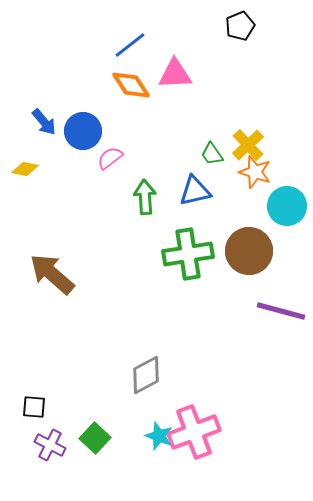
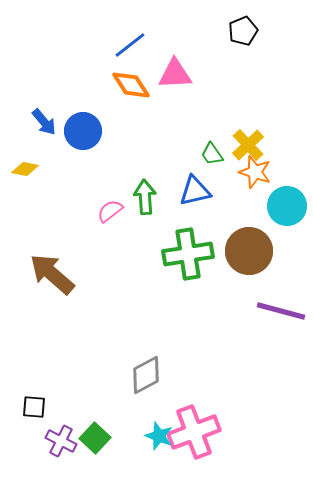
black pentagon: moved 3 px right, 5 px down
pink semicircle: moved 53 px down
purple cross: moved 11 px right, 4 px up
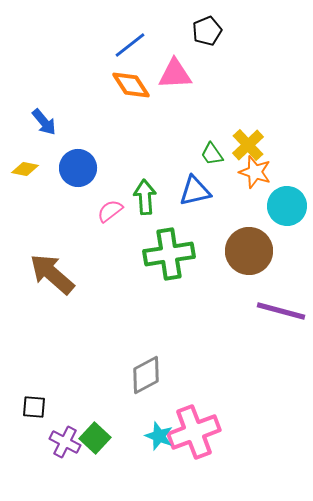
black pentagon: moved 36 px left
blue circle: moved 5 px left, 37 px down
green cross: moved 19 px left
purple cross: moved 4 px right, 1 px down
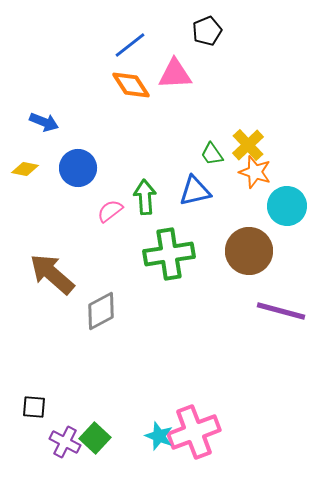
blue arrow: rotated 28 degrees counterclockwise
gray diamond: moved 45 px left, 64 px up
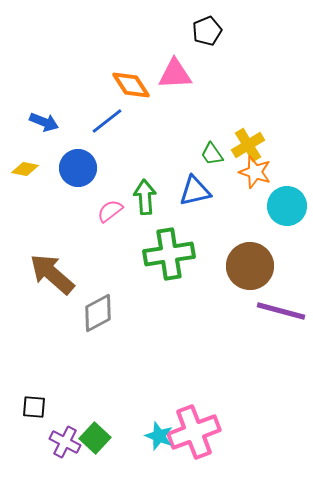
blue line: moved 23 px left, 76 px down
yellow cross: rotated 12 degrees clockwise
brown circle: moved 1 px right, 15 px down
gray diamond: moved 3 px left, 2 px down
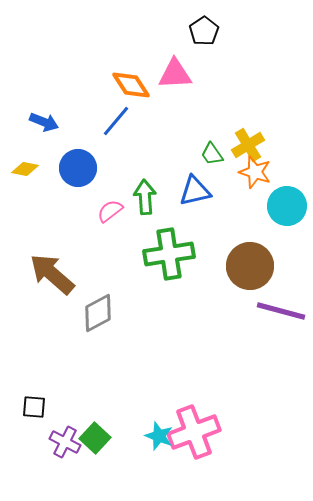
black pentagon: moved 3 px left; rotated 12 degrees counterclockwise
blue line: moved 9 px right; rotated 12 degrees counterclockwise
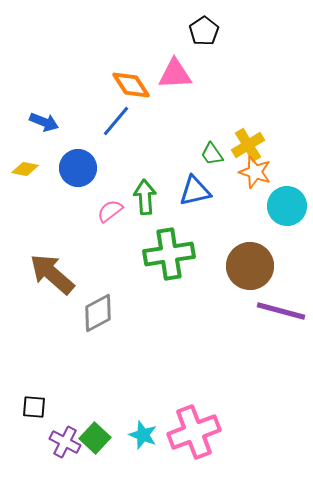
cyan star: moved 16 px left, 1 px up
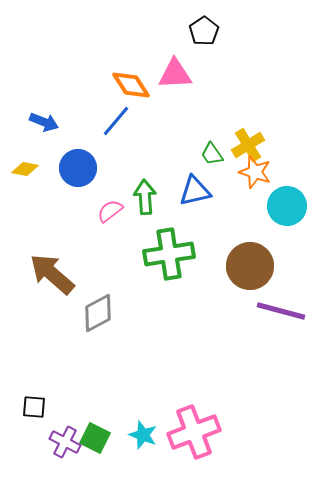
green square: rotated 16 degrees counterclockwise
